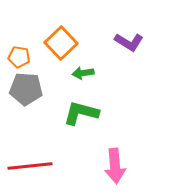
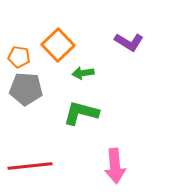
orange square: moved 3 px left, 2 px down
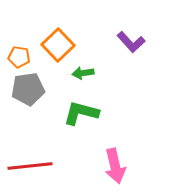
purple L-shape: moved 2 px right; rotated 16 degrees clockwise
gray pentagon: moved 2 px right; rotated 12 degrees counterclockwise
pink arrow: rotated 8 degrees counterclockwise
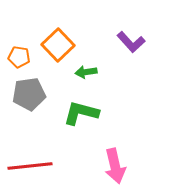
green arrow: moved 3 px right, 1 px up
gray pentagon: moved 1 px right, 5 px down
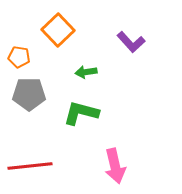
orange square: moved 15 px up
gray pentagon: rotated 8 degrees clockwise
